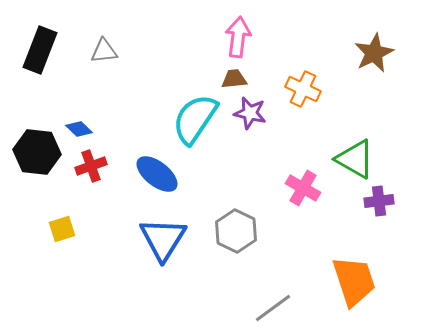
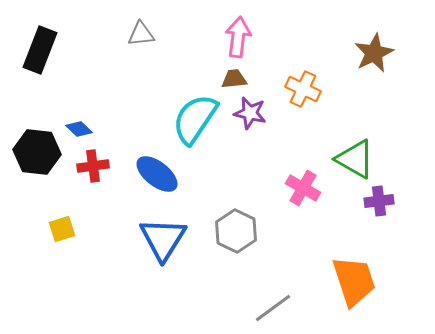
gray triangle: moved 37 px right, 17 px up
red cross: moved 2 px right; rotated 12 degrees clockwise
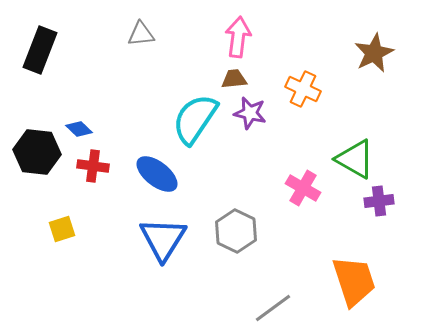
red cross: rotated 16 degrees clockwise
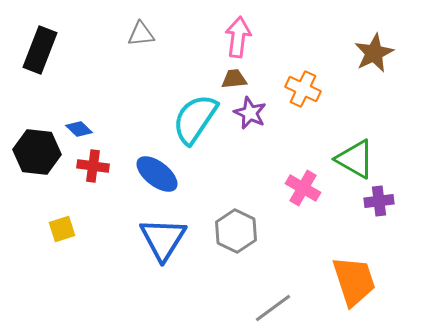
purple star: rotated 12 degrees clockwise
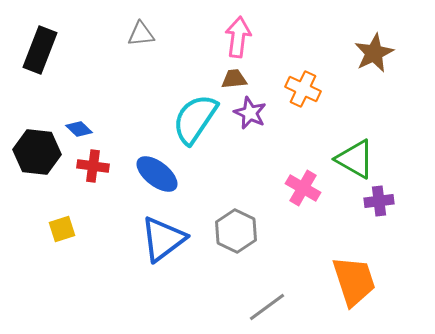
blue triangle: rotated 21 degrees clockwise
gray line: moved 6 px left, 1 px up
